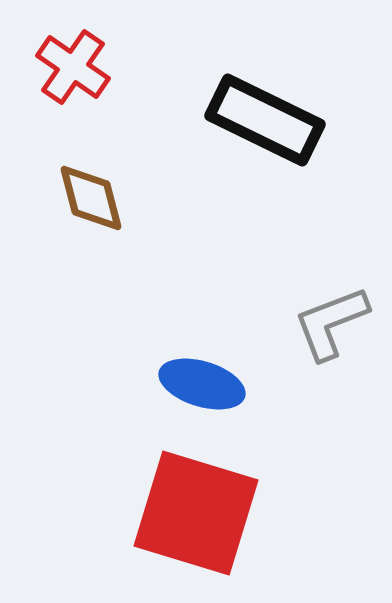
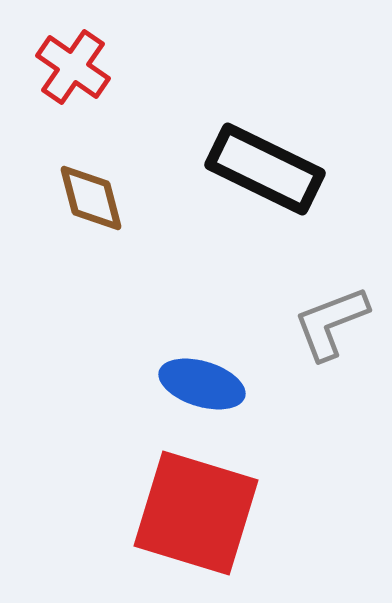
black rectangle: moved 49 px down
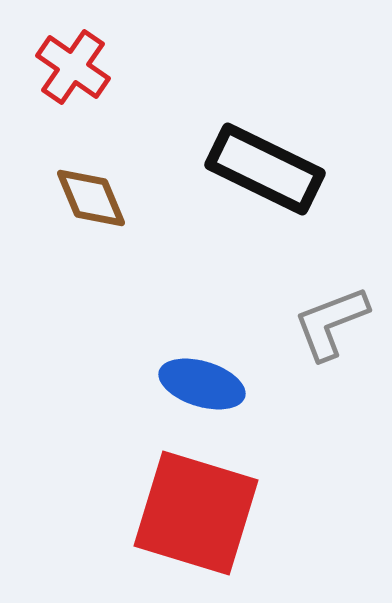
brown diamond: rotated 8 degrees counterclockwise
